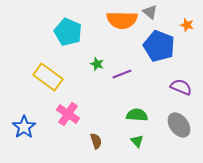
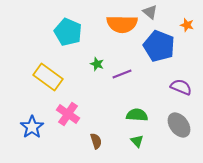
orange semicircle: moved 4 px down
blue star: moved 8 px right
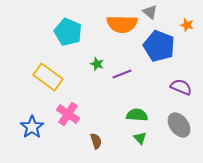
green triangle: moved 3 px right, 3 px up
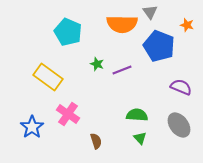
gray triangle: rotated 14 degrees clockwise
purple line: moved 4 px up
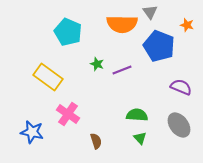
blue star: moved 5 px down; rotated 25 degrees counterclockwise
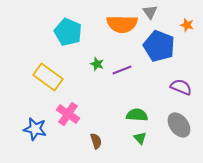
blue star: moved 3 px right, 3 px up
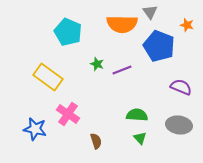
gray ellipse: rotated 45 degrees counterclockwise
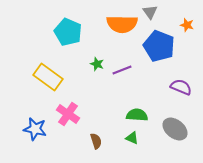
gray ellipse: moved 4 px left, 4 px down; rotated 30 degrees clockwise
green triangle: moved 8 px left; rotated 24 degrees counterclockwise
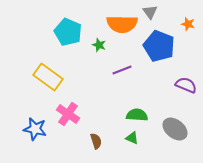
orange star: moved 1 px right, 1 px up
green star: moved 2 px right, 19 px up
purple semicircle: moved 5 px right, 2 px up
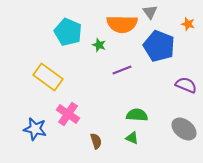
gray ellipse: moved 9 px right
